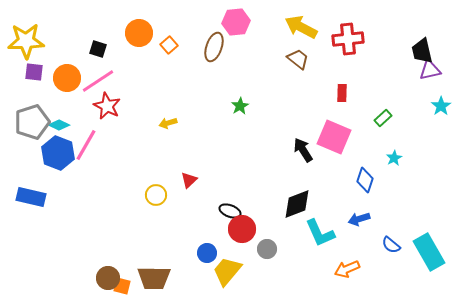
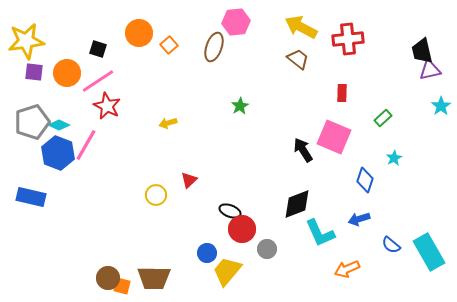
yellow star at (26, 41): rotated 6 degrees counterclockwise
orange circle at (67, 78): moved 5 px up
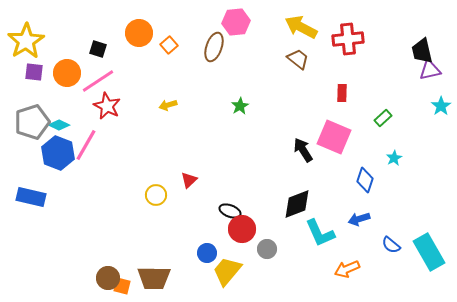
yellow star at (26, 41): rotated 24 degrees counterclockwise
yellow arrow at (168, 123): moved 18 px up
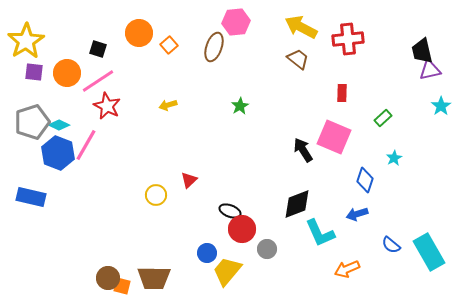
blue arrow at (359, 219): moved 2 px left, 5 px up
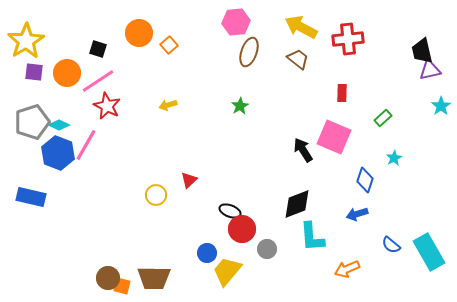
brown ellipse at (214, 47): moved 35 px right, 5 px down
cyan L-shape at (320, 233): moved 8 px left, 4 px down; rotated 20 degrees clockwise
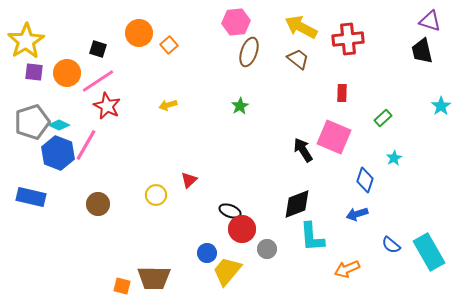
purple triangle at (430, 70): moved 49 px up; rotated 30 degrees clockwise
brown circle at (108, 278): moved 10 px left, 74 px up
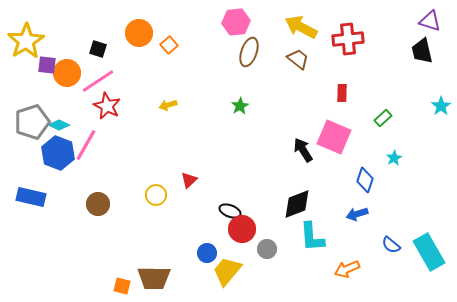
purple square at (34, 72): moved 13 px right, 7 px up
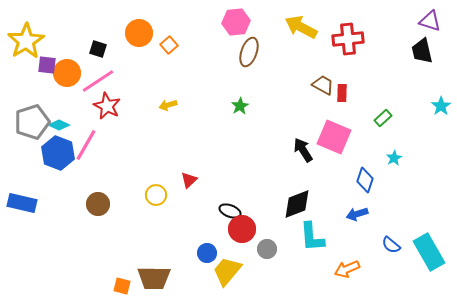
brown trapezoid at (298, 59): moved 25 px right, 26 px down; rotated 10 degrees counterclockwise
blue rectangle at (31, 197): moved 9 px left, 6 px down
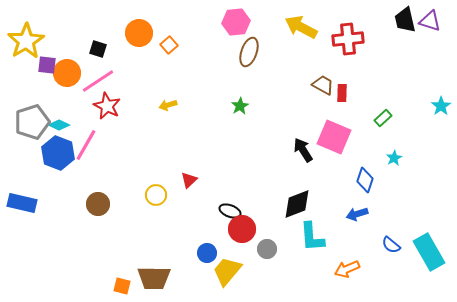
black trapezoid at (422, 51): moved 17 px left, 31 px up
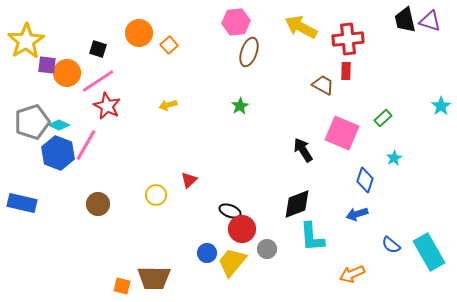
red rectangle at (342, 93): moved 4 px right, 22 px up
pink square at (334, 137): moved 8 px right, 4 px up
orange arrow at (347, 269): moved 5 px right, 5 px down
yellow trapezoid at (227, 271): moved 5 px right, 9 px up
